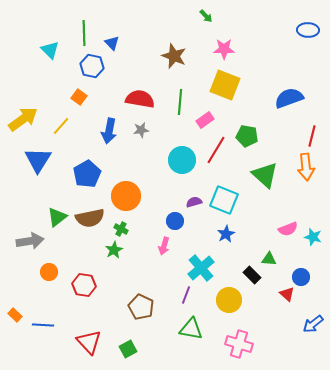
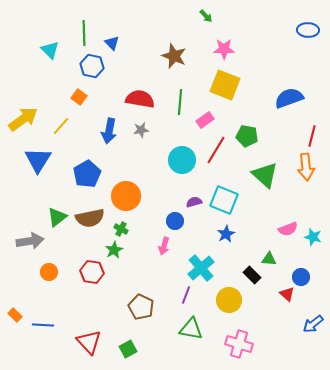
red hexagon at (84, 285): moved 8 px right, 13 px up
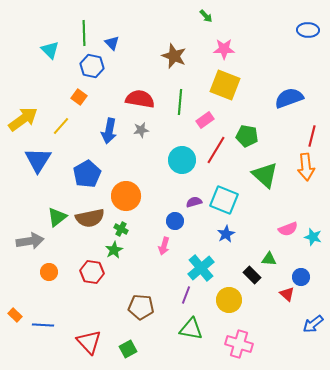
brown pentagon at (141, 307): rotated 20 degrees counterclockwise
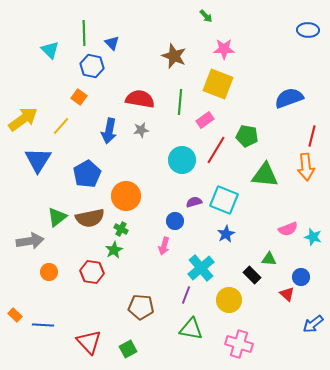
yellow square at (225, 85): moved 7 px left, 1 px up
green triangle at (265, 175): rotated 36 degrees counterclockwise
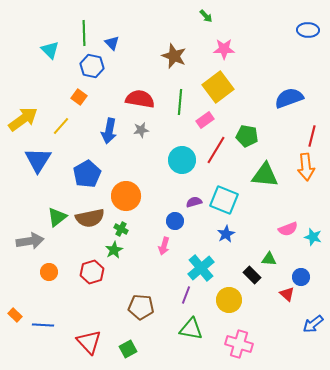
yellow square at (218, 84): moved 3 px down; rotated 32 degrees clockwise
red hexagon at (92, 272): rotated 25 degrees counterclockwise
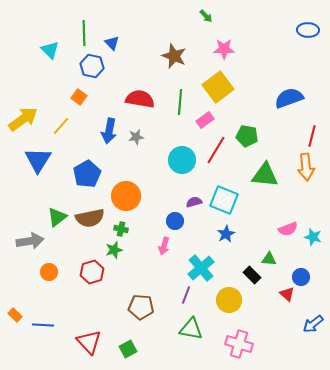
gray star at (141, 130): moved 5 px left, 7 px down
green cross at (121, 229): rotated 16 degrees counterclockwise
green star at (114, 250): rotated 12 degrees clockwise
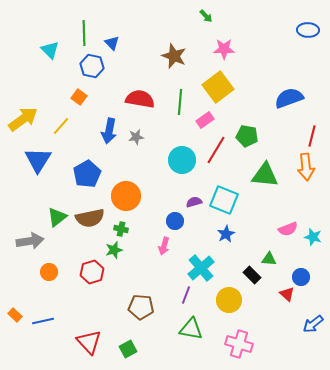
blue line at (43, 325): moved 4 px up; rotated 15 degrees counterclockwise
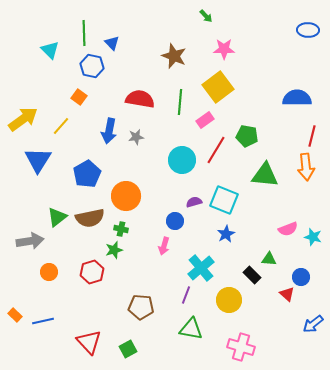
blue semicircle at (289, 98): moved 8 px right; rotated 20 degrees clockwise
pink cross at (239, 344): moved 2 px right, 3 px down
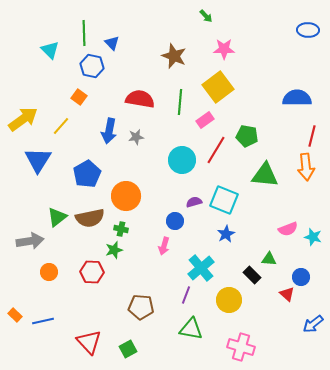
red hexagon at (92, 272): rotated 20 degrees clockwise
